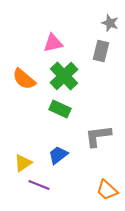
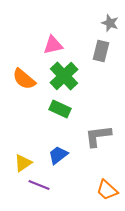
pink triangle: moved 2 px down
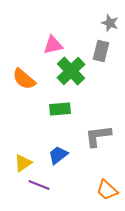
green cross: moved 7 px right, 5 px up
green rectangle: rotated 30 degrees counterclockwise
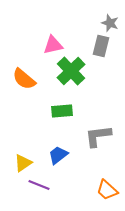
gray rectangle: moved 5 px up
green rectangle: moved 2 px right, 2 px down
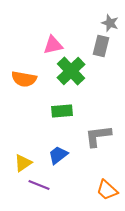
orange semicircle: rotated 30 degrees counterclockwise
